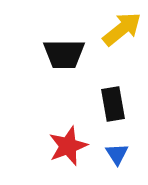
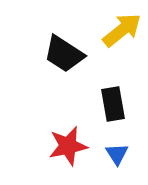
yellow arrow: moved 1 px down
black trapezoid: rotated 33 degrees clockwise
red star: rotated 9 degrees clockwise
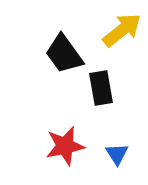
black trapezoid: rotated 21 degrees clockwise
black rectangle: moved 12 px left, 16 px up
red star: moved 3 px left
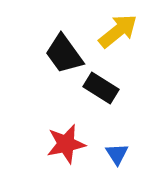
yellow arrow: moved 4 px left, 1 px down
black rectangle: rotated 48 degrees counterclockwise
red star: moved 1 px right, 2 px up
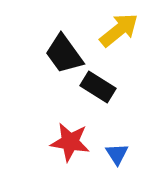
yellow arrow: moved 1 px right, 1 px up
black rectangle: moved 3 px left, 1 px up
red star: moved 4 px right, 2 px up; rotated 21 degrees clockwise
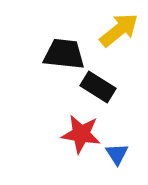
black trapezoid: rotated 132 degrees clockwise
red star: moved 11 px right, 8 px up
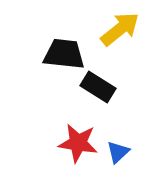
yellow arrow: moved 1 px right, 1 px up
red star: moved 3 px left, 9 px down
blue triangle: moved 1 px right, 2 px up; rotated 20 degrees clockwise
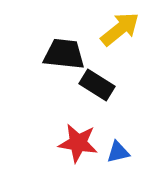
black rectangle: moved 1 px left, 2 px up
blue triangle: rotated 30 degrees clockwise
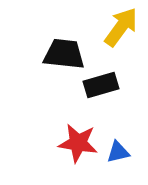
yellow arrow: moved 1 px right, 2 px up; rotated 15 degrees counterclockwise
black rectangle: moved 4 px right; rotated 48 degrees counterclockwise
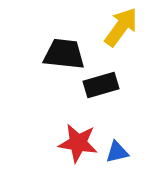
blue triangle: moved 1 px left
